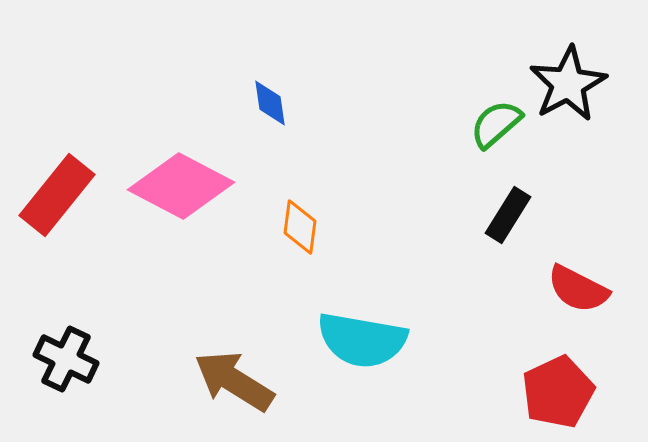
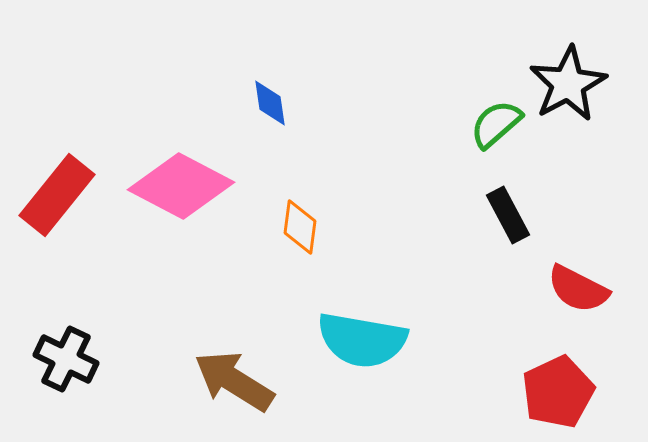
black rectangle: rotated 60 degrees counterclockwise
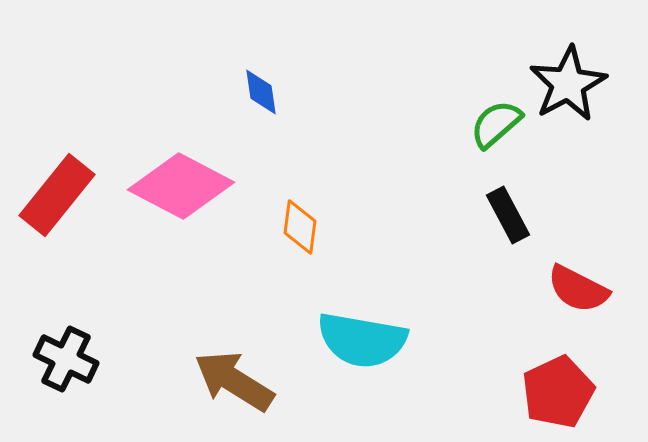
blue diamond: moved 9 px left, 11 px up
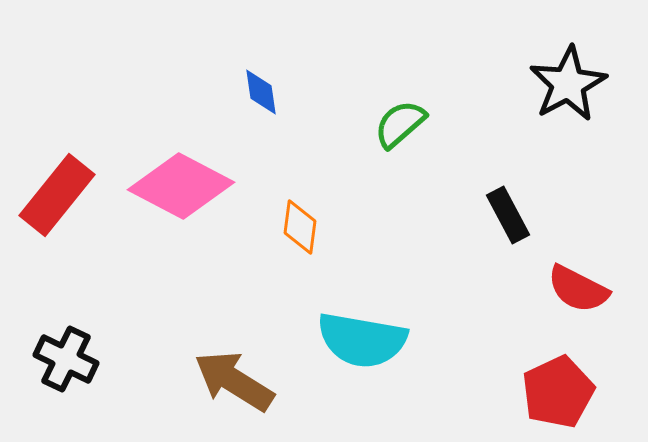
green semicircle: moved 96 px left
